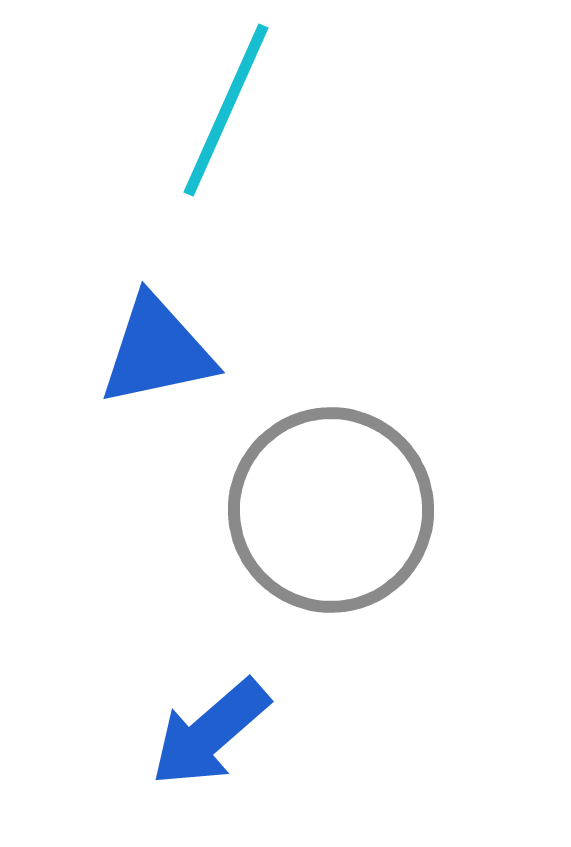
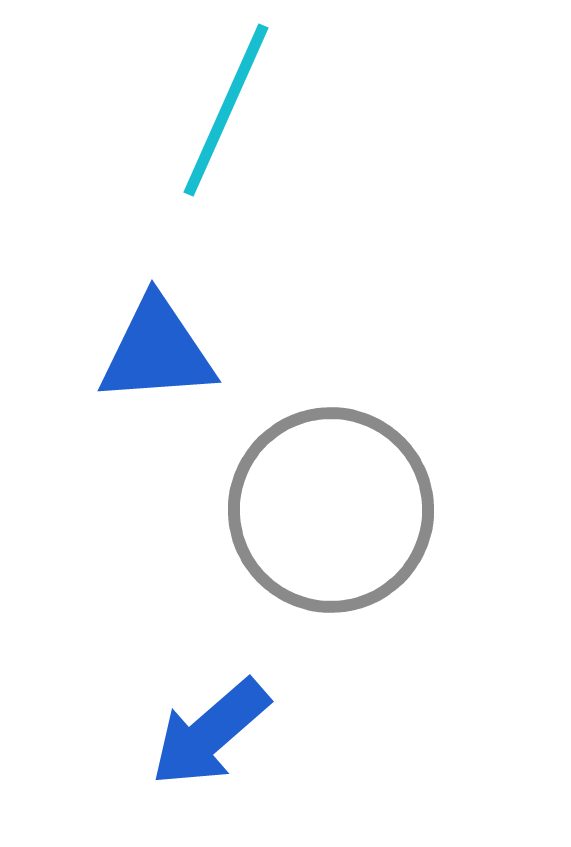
blue triangle: rotated 8 degrees clockwise
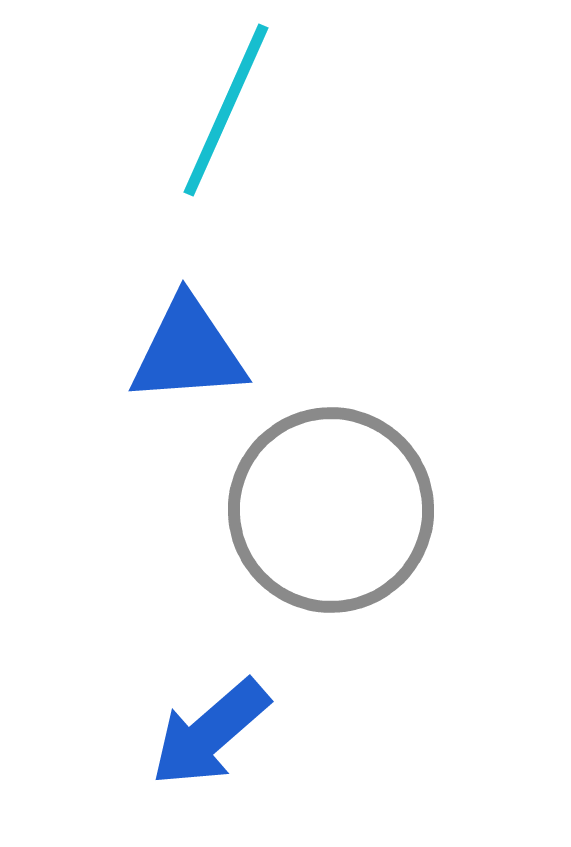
blue triangle: moved 31 px right
